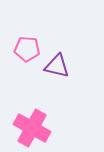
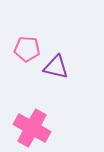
purple triangle: moved 1 px left, 1 px down
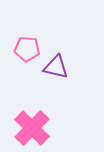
pink cross: rotated 15 degrees clockwise
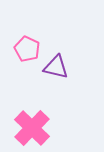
pink pentagon: rotated 20 degrees clockwise
